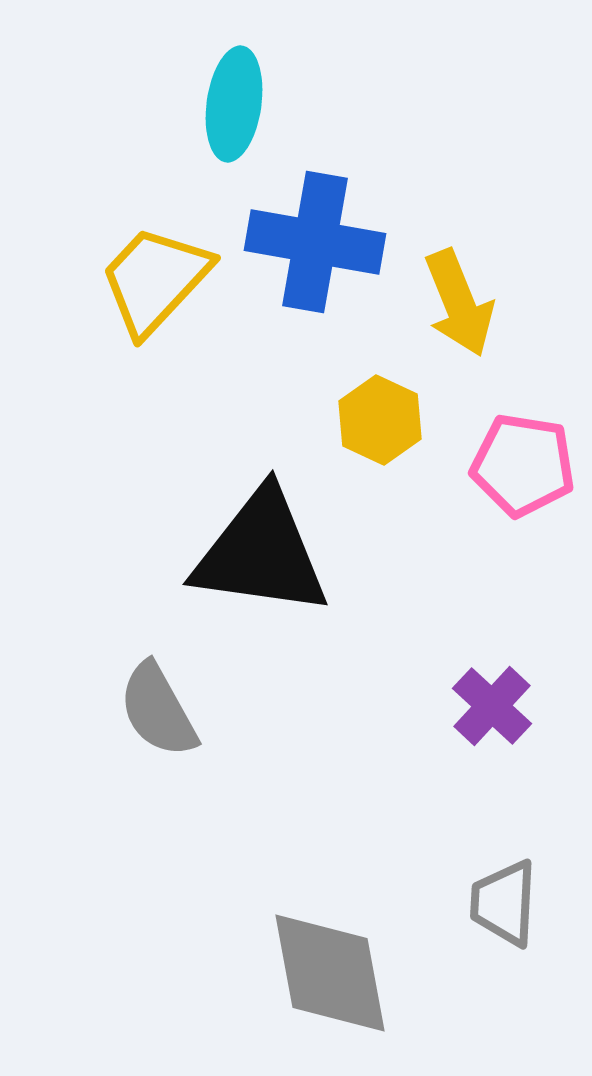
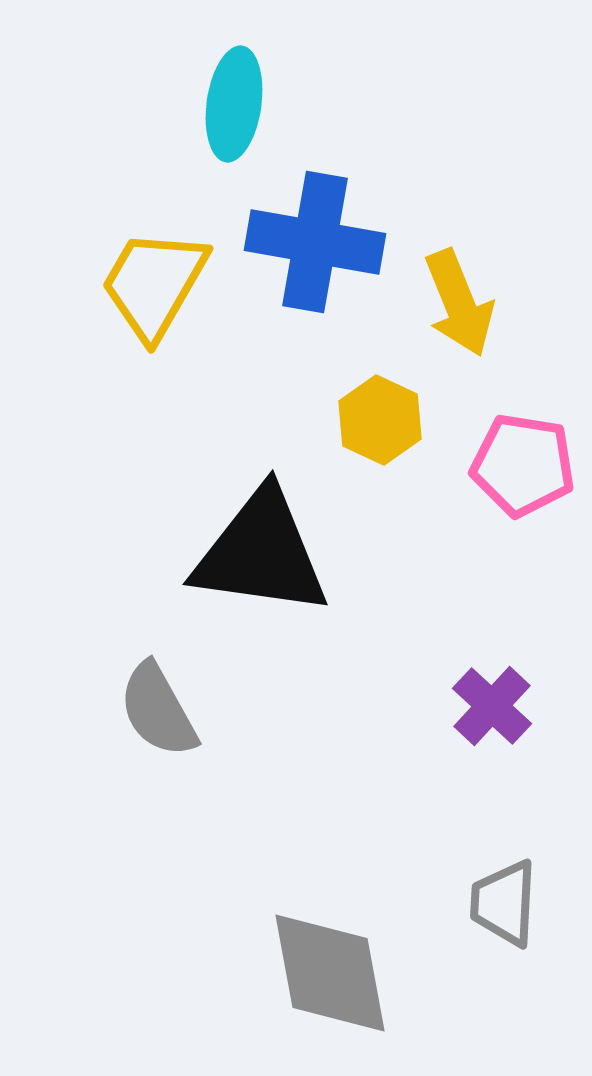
yellow trapezoid: moved 1 px left, 4 px down; rotated 13 degrees counterclockwise
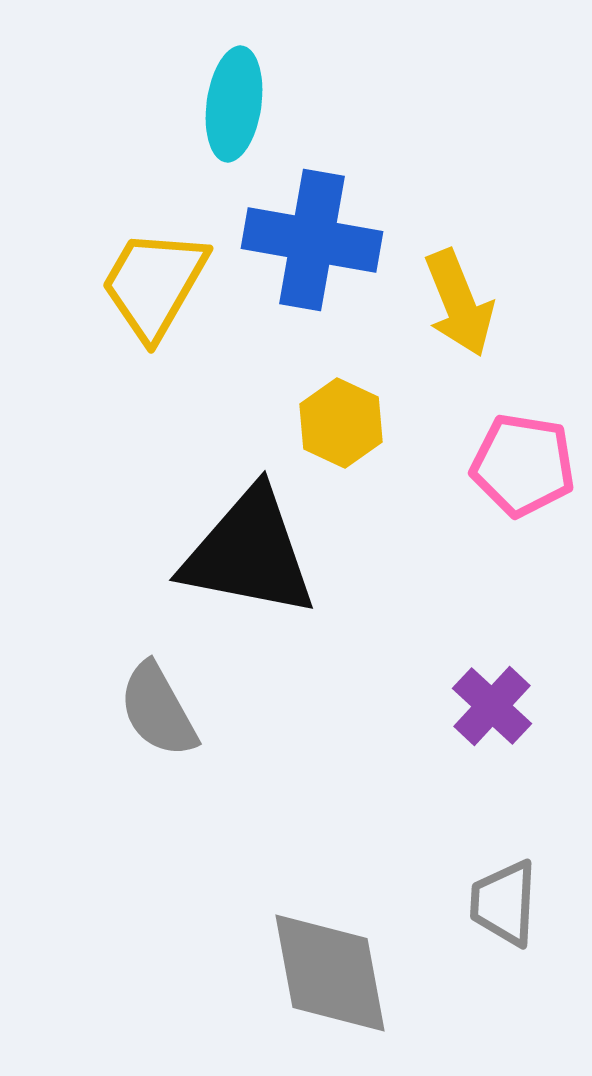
blue cross: moved 3 px left, 2 px up
yellow hexagon: moved 39 px left, 3 px down
black triangle: moved 12 px left; rotated 3 degrees clockwise
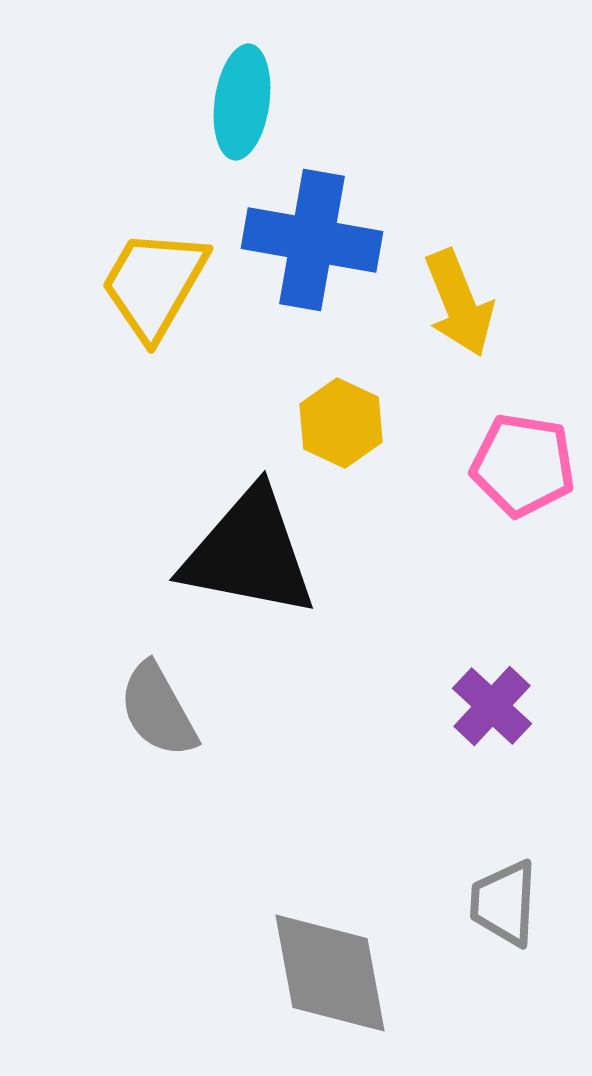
cyan ellipse: moved 8 px right, 2 px up
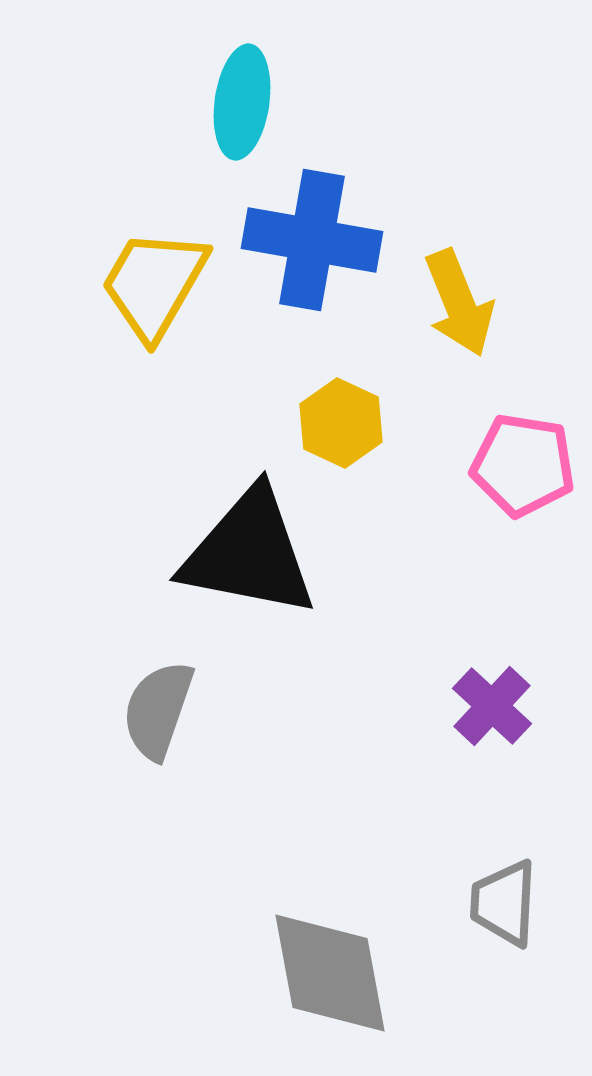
gray semicircle: rotated 48 degrees clockwise
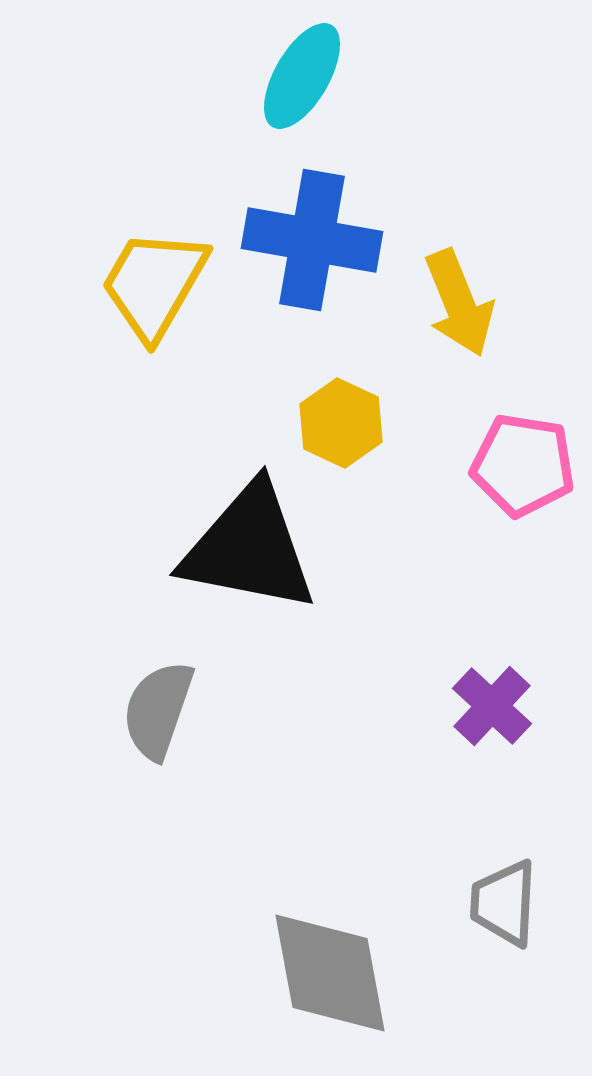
cyan ellipse: moved 60 px right, 26 px up; rotated 22 degrees clockwise
black triangle: moved 5 px up
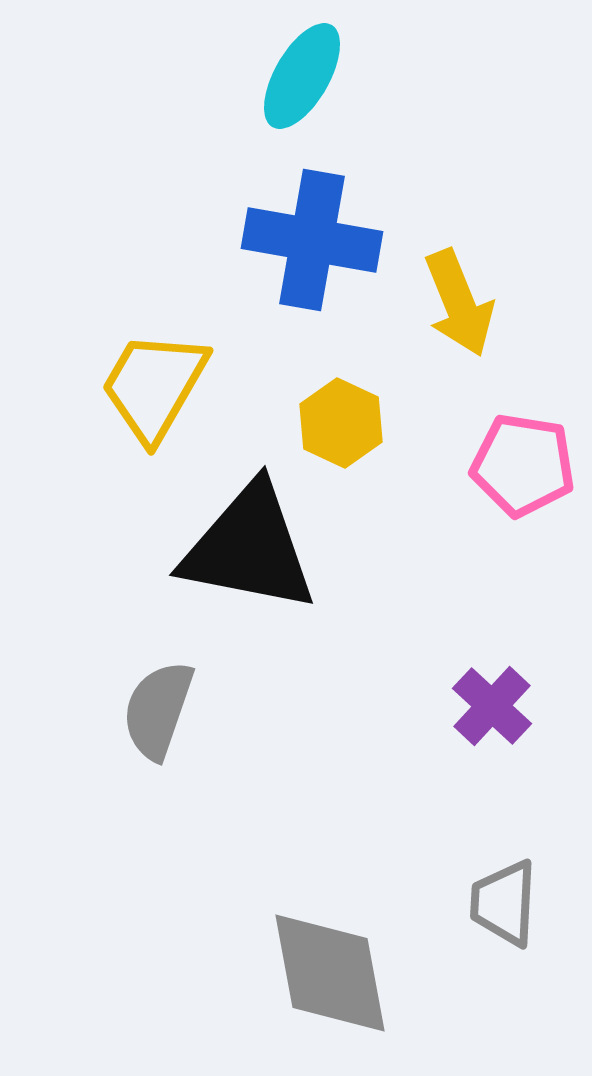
yellow trapezoid: moved 102 px down
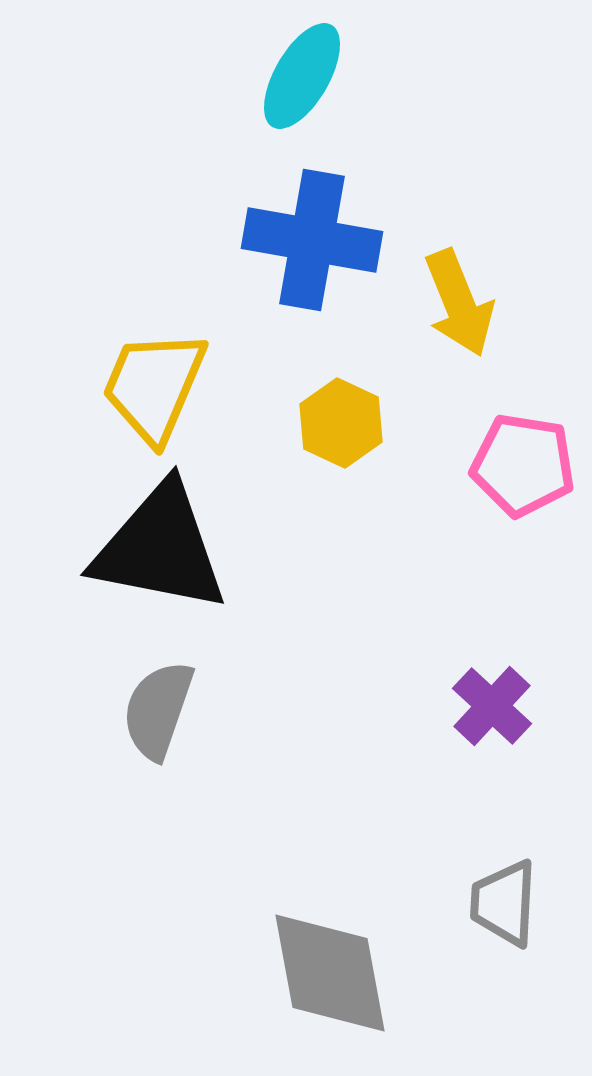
yellow trapezoid: rotated 7 degrees counterclockwise
black triangle: moved 89 px left
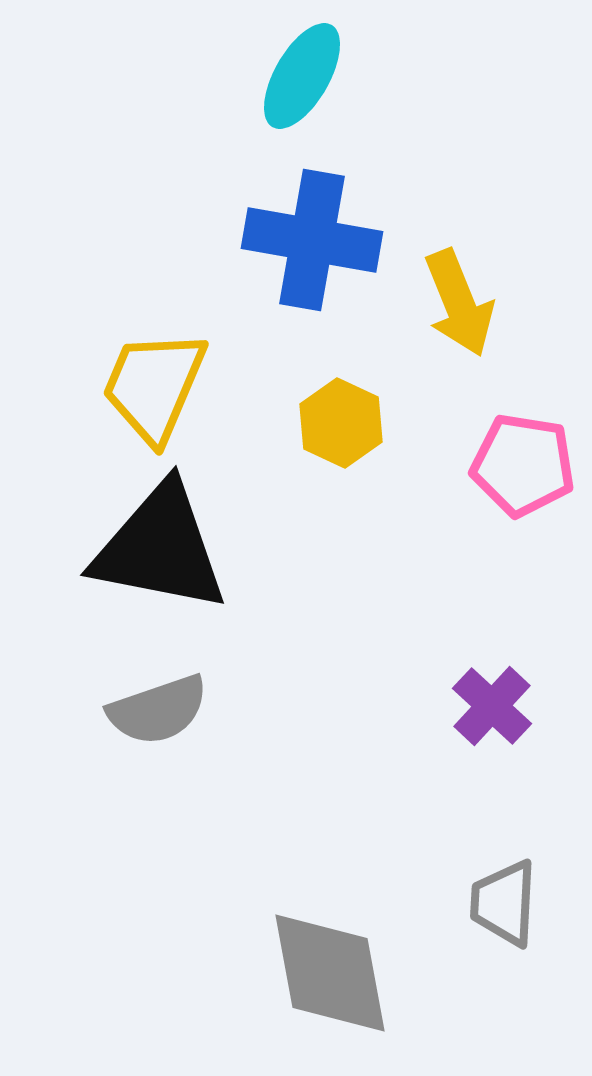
gray semicircle: rotated 128 degrees counterclockwise
